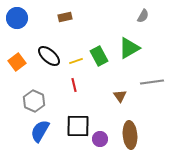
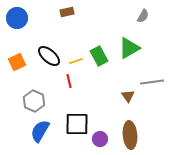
brown rectangle: moved 2 px right, 5 px up
orange square: rotated 12 degrees clockwise
red line: moved 5 px left, 4 px up
brown triangle: moved 8 px right
black square: moved 1 px left, 2 px up
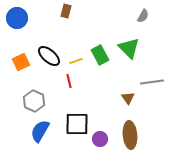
brown rectangle: moved 1 px left, 1 px up; rotated 64 degrees counterclockwise
green triangle: rotated 45 degrees counterclockwise
green rectangle: moved 1 px right, 1 px up
orange square: moved 4 px right
brown triangle: moved 2 px down
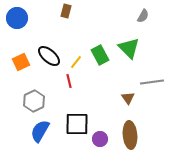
yellow line: moved 1 px down; rotated 32 degrees counterclockwise
gray hexagon: rotated 10 degrees clockwise
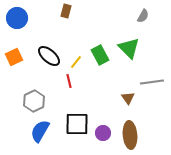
orange square: moved 7 px left, 5 px up
purple circle: moved 3 px right, 6 px up
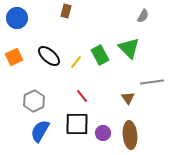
red line: moved 13 px right, 15 px down; rotated 24 degrees counterclockwise
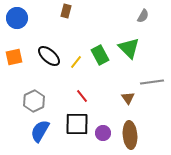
orange square: rotated 12 degrees clockwise
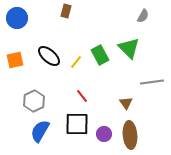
orange square: moved 1 px right, 3 px down
brown triangle: moved 2 px left, 5 px down
purple circle: moved 1 px right, 1 px down
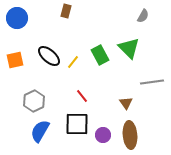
yellow line: moved 3 px left
purple circle: moved 1 px left, 1 px down
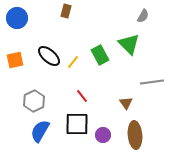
green triangle: moved 4 px up
brown ellipse: moved 5 px right
